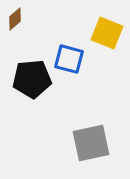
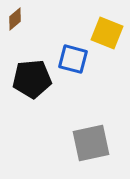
blue square: moved 4 px right
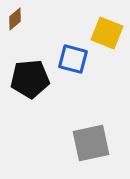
black pentagon: moved 2 px left
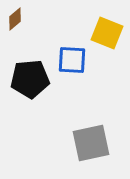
blue square: moved 1 px left, 1 px down; rotated 12 degrees counterclockwise
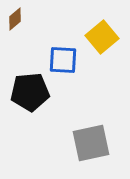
yellow square: moved 5 px left, 4 px down; rotated 28 degrees clockwise
blue square: moved 9 px left
black pentagon: moved 13 px down
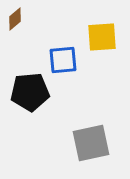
yellow square: rotated 36 degrees clockwise
blue square: rotated 8 degrees counterclockwise
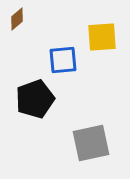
brown diamond: moved 2 px right
black pentagon: moved 5 px right, 7 px down; rotated 15 degrees counterclockwise
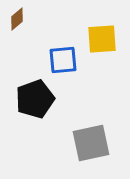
yellow square: moved 2 px down
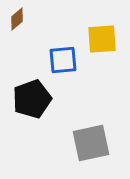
black pentagon: moved 3 px left
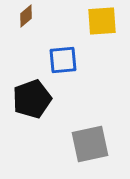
brown diamond: moved 9 px right, 3 px up
yellow square: moved 18 px up
gray square: moved 1 px left, 1 px down
